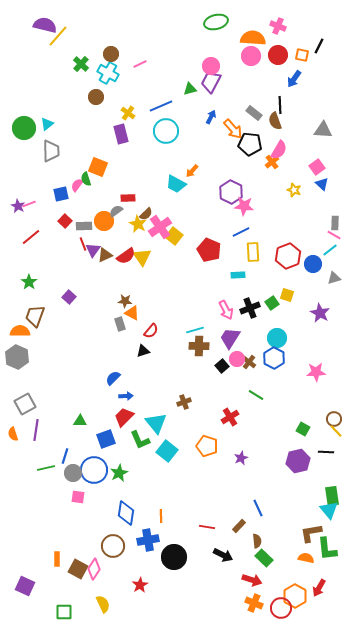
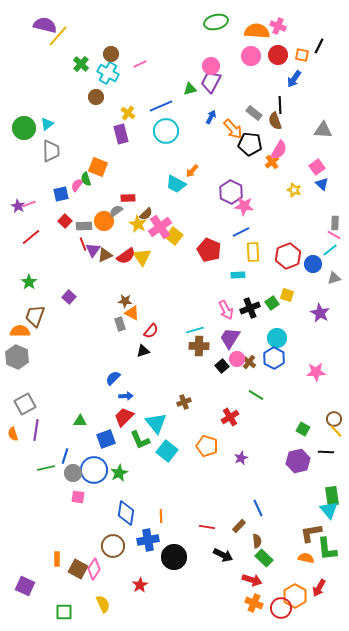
orange semicircle at (253, 38): moved 4 px right, 7 px up
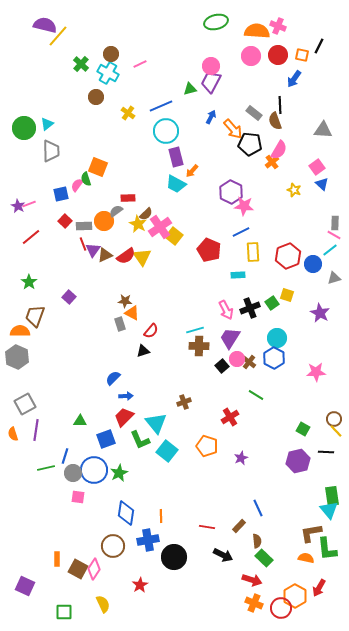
purple rectangle at (121, 134): moved 55 px right, 23 px down
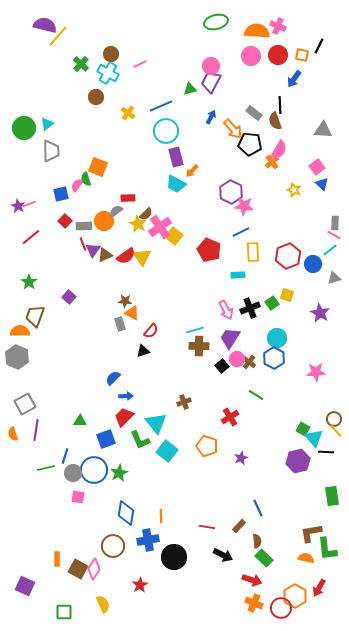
cyan triangle at (329, 510): moved 15 px left, 72 px up
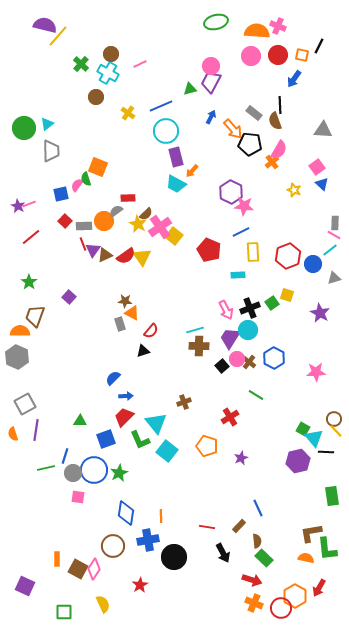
cyan circle at (277, 338): moved 29 px left, 8 px up
black arrow at (223, 555): moved 2 px up; rotated 36 degrees clockwise
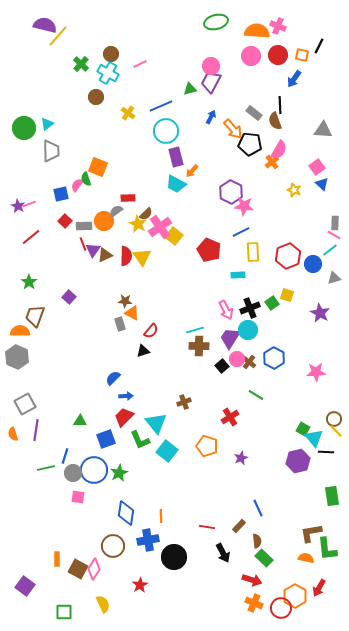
red semicircle at (126, 256): rotated 54 degrees counterclockwise
purple square at (25, 586): rotated 12 degrees clockwise
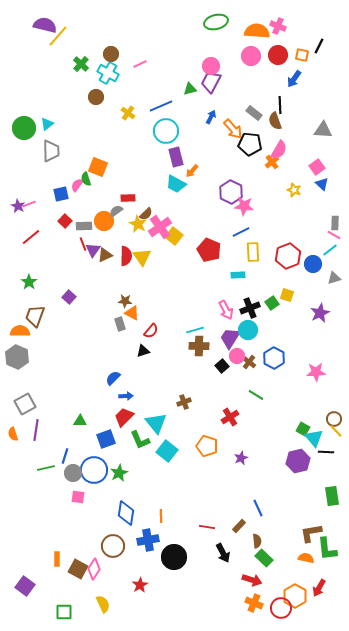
purple star at (320, 313): rotated 18 degrees clockwise
pink circle at (237, 359): moved 3 px up
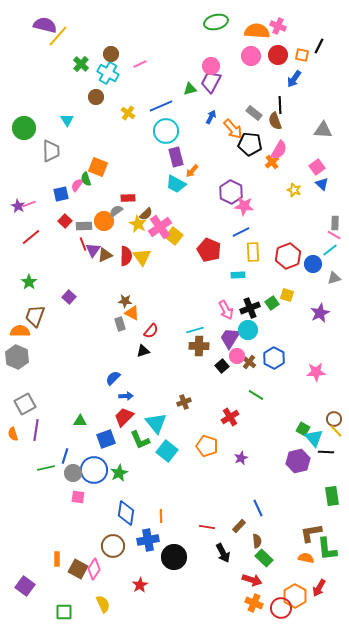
cyan triangle at (47, 124): moved 20 px right, 4 px up; rotated 24 degrees counterclockwise
